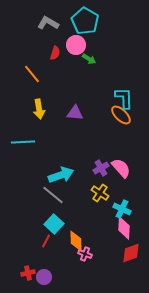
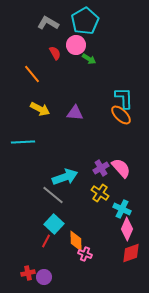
cyan pentagon: rotated 12 degrees clockwise
red semicircle: rotated 48 degrees counterclockwise
yellow arrow: moved 1 px right; rotated 54 degrees counterclockwise
cyan arrow: moved 4 px right, 2 px down
pink diamond: moved 3 px right, 1 px down; rotated 20 degrees clockwise
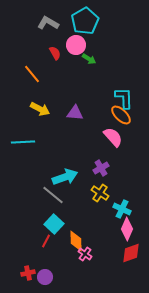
pink semicircle: moved 8 px left, 31 px up
pink cross: rotated 16 degrees clockwise
purple circle: moved 1 px right
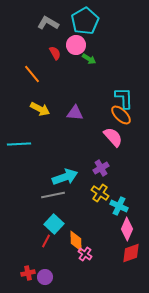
cyan line: moved 4 px left, 2 px down
gray line: rotated 50 degrees counterclockwise
cyan cross: moved 3 px left, 3 px up
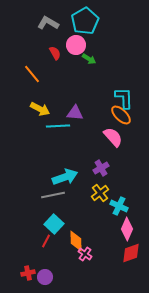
cyan line: moved 39 px right, 18 px up
yellow cross: rotated 18 degrees clockwise
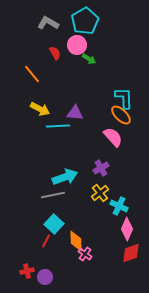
pink circle: moved 1 px right
red cross: moved 1 px left, 2 px up
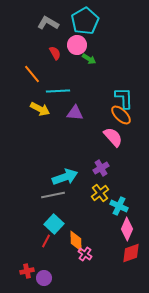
cyan line: moved 35 px up
purple circle: moved 1 px left, 1 px down
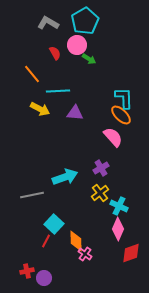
gray line: moved 21 px left
pink diamond: moved 9 px left
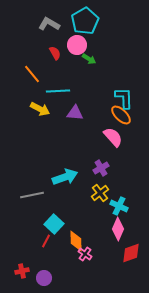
gray L-shape: moved 1 px right, 1 px down
red cross: moved 5 px left
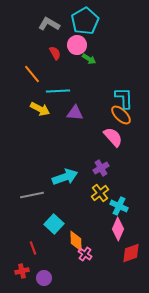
red line: moved 13 px left, 7 px down; rotated 48 degrees counterclockwise
